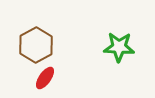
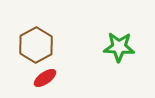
red ellipse: rotated 20 degrees clockwise
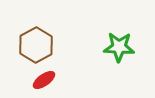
red ellipse: moved 1 px left, 2 px down
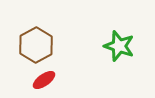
green star: moved 1 px up; rotated 16 degrees clockwise
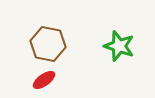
brown hexagon: moved 12 px right, 1 px up; rotated 20 degrees counterclockwise
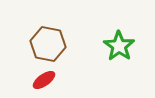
green star: rotated 16 degrees clockwise
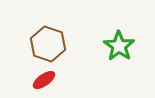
brown hexagon: rotated 8 degrees clockwise
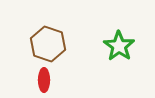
red ellipse: rotated 55 degrees counterclockwise
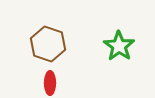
red ellipse: moved 6 px right, 3 px down
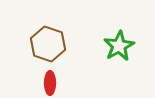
green star: rotated 8 degrees clockwise
